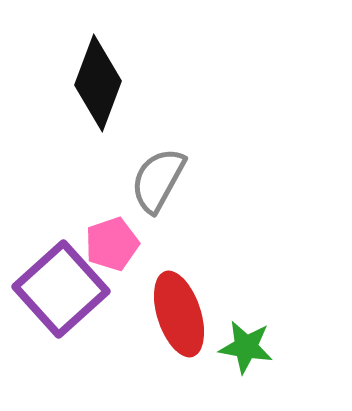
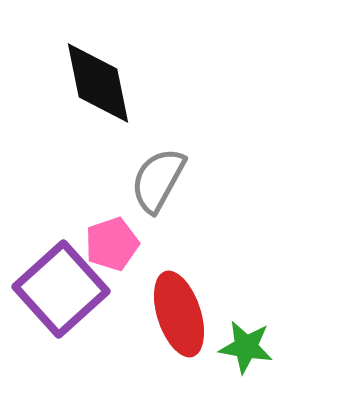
black diamond: rotated 32 degrees counterclockwise
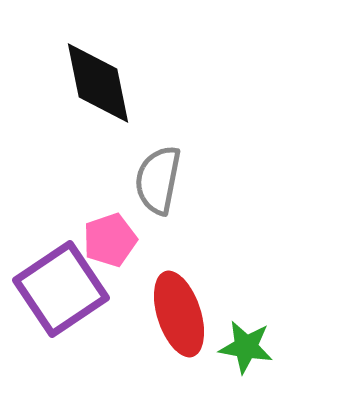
gray semicircle: rotated 18 degrees counterclockwise
pink pentagon: moved 2 px left, 4 px up
purple square: rotated 8 degrees clockwise
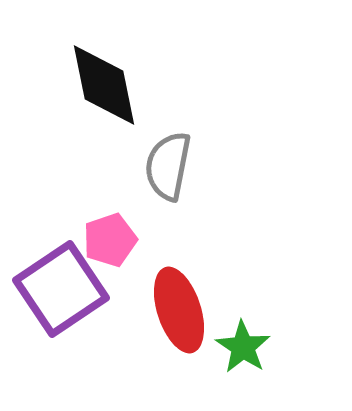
black diamond: moved 6 px right, 2 px down
gray semicircle: moved 10 px right, 14 px up
red ellipse: moved 4 px up
green star: moved 3 px left; rotated 24 degrees clockwise
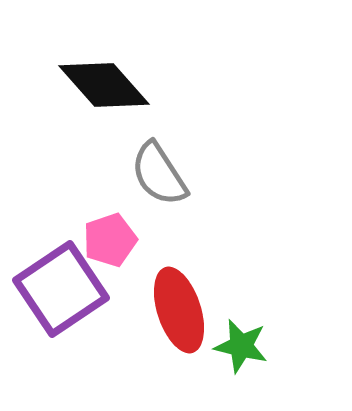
black diamond: rotated 30 degrees counterclockwise
gray semicircle: moved 9 px left, 8 px down; rotated 44 degrees counterclockwise
green star: moved 2 px left, 1 px up; rotated 20 degrees counterclockwise
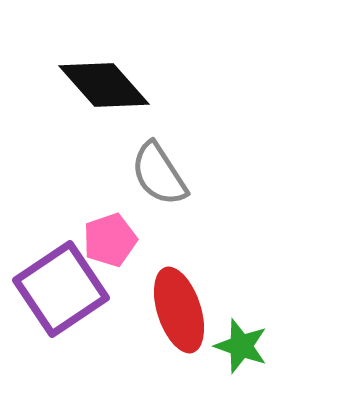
green star: rotated 6 degrees clockwise
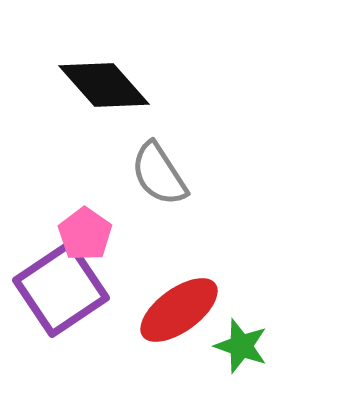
pink pentagon: moved 25 px left, 6 px up; rotated 18 degrees counterclockwise
red ellipse: rotated 72 degrees clockwise
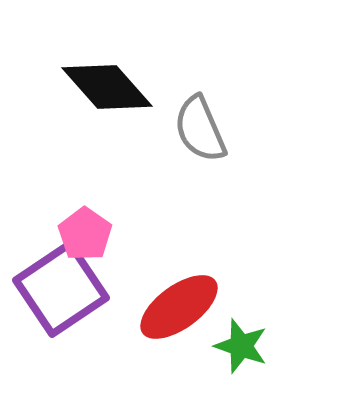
black diamond: moved 3 px right, 2 px down
gray semicircle: moved 41 px right, 45 px up; rotated 10 degrees clockwise
red ellipse: moved 3 px up
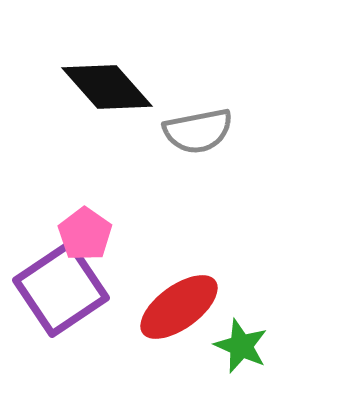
gray semicircle: moved 2 px left, 2 px down; rotated 78 degrees counterclockwise
green star: rotated 4 degrees clockwise
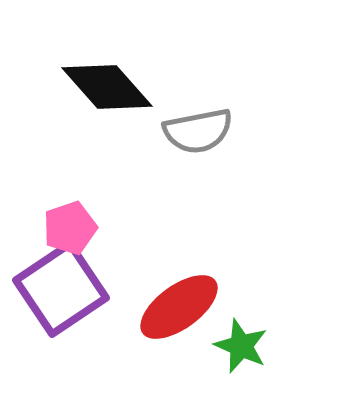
pink pentagon: moved 15 px left, 6 px up; rotated 18 degrees clockwise
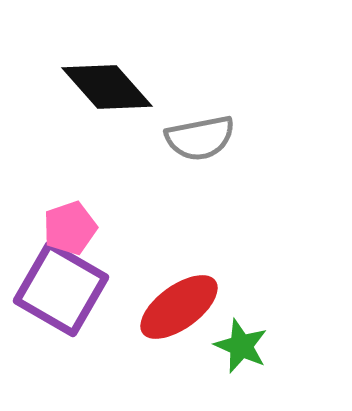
gray semicircle: moved 2 px right, 7 px down
purple square: rotated 26 degrees counterclockwise
